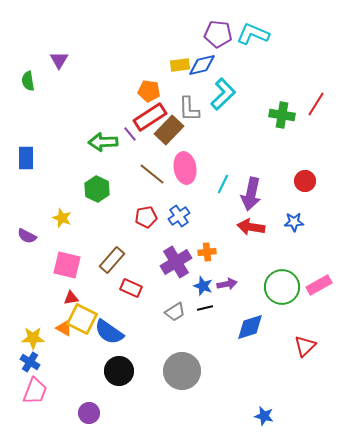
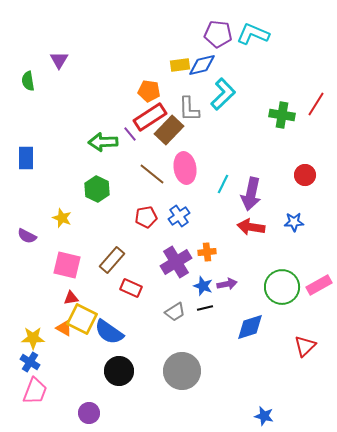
red circle at (305, 181): moved 6 px up
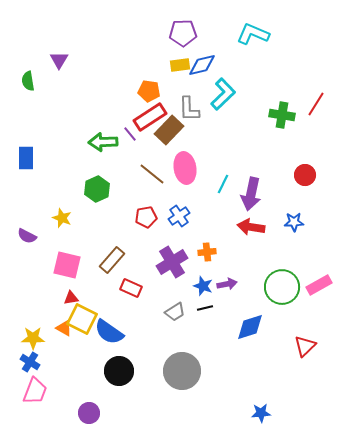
purple pentagon at (218, 34): moved 35 px left, 1 px up; rotated 8 degrees counterclockwise
green hexagon at (97, 189): rotated 10 degrees clockwise
purple cross at (176, 262): moved 4 px left
blue star at (264, 416): moved 3 px left, 3 px up; rotated 18 degrees counterclockwise
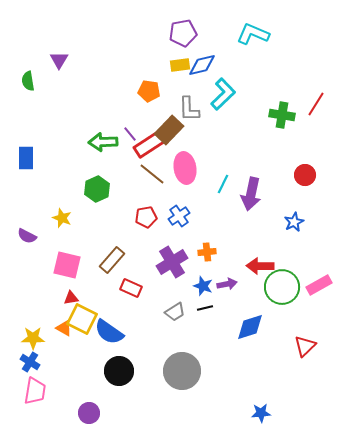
purple pentagon at (183, 33): rotated 8 degrees counterclockwise
red rectangle at (150, 117): moved 27 px down
blue star at (294, 222): rotated 24 degrees counterclockwise
red arrow at (251, 227): moved 9 px right, 39 px down; rotated 8 degrees counterclockwise
pink trapezoid at (35, 391): rotated 12 degrees counterclockwise
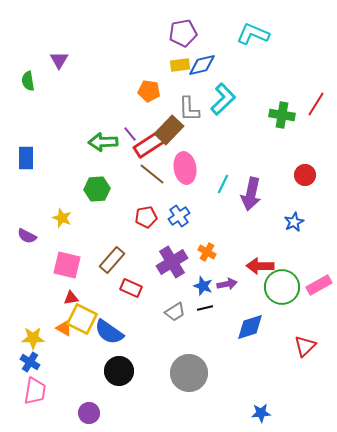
cyan L-shape at (223, 94): moved 5 px down
green hexagon at (97, 189): rotated 20 degrees clockwise
orange cross at (207, 252): rotated 36 degrees clockwise
gray circle at (182, 371): moved 7 px right, 2 px down
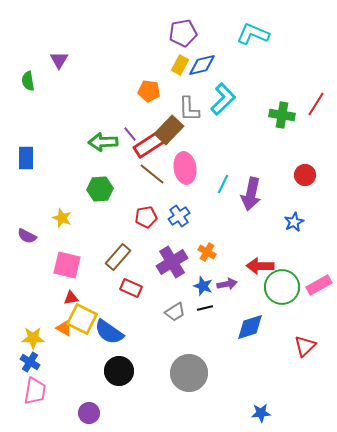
yellow rectangle at (180, 65): rotated 54 degrees counterclockwise
green hexagon at (97, 189): moved 3 px right
brown rectangle at (112, 260): moved 6 px right, 3 px up
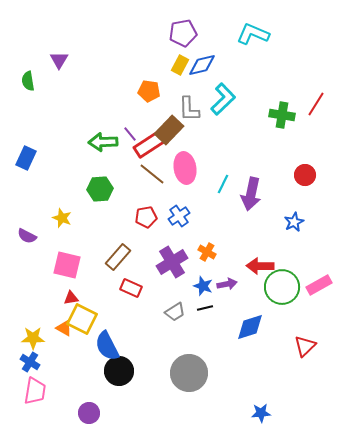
blue rectangle at (26, 158): rotated 25 degrees clockwise
blue semicircle at (109, 332): moved 2 px left, 14 px down; rotated 28 degrees clockwise
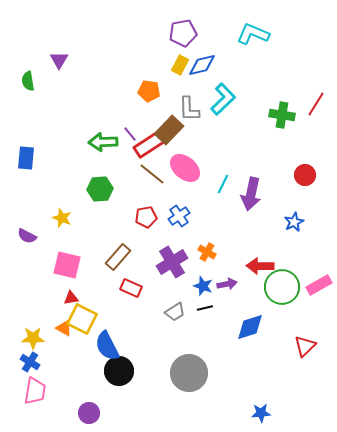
blue rectangle at (26, 158): rotated 20 degrees counterclockwise
pink ellipse at (185, 168): rotated 40 degrees counterclockwise
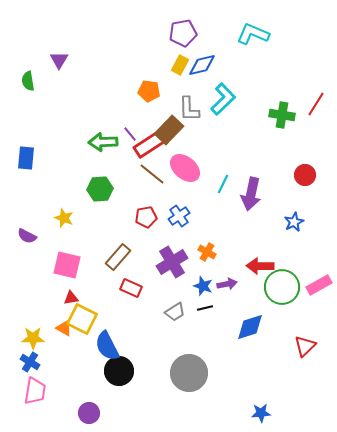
yellow star at (62, 218): moved 2 px right
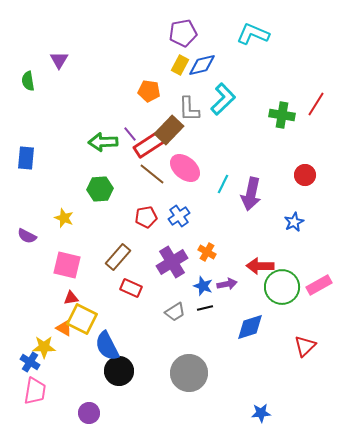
yellow star at (33, 338): moved 11 px right, 9 px down
